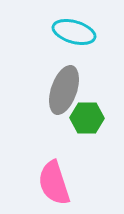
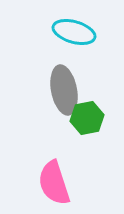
gray ellipse: rotated 30 degrees counterclockwise
green hexagon: rotated 12 degrees counterclockwise
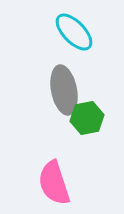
cyan ellipse: rotated 30 degrees clockwise
